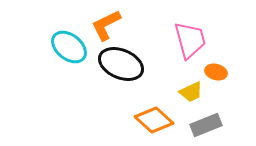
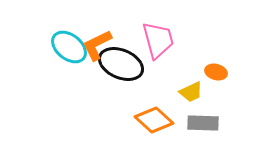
orange L-shape: moved 9 px left, 20 px down
pink trapezoid: moved 32 px left
gray rectangle: moved 3 px left, 2 px up; rotated 24 degrees clockwise
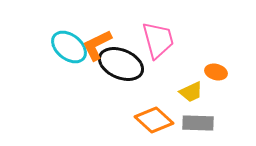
gray rectangle: moved 5 px left
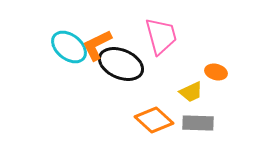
pink trapezoid: moved 3 px right, 4 px up
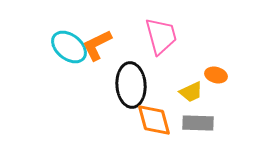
black ellipse: moved 10 px right, 21 px down; rotated 63 degrees clockwise
orange ellipse: moved 3 px down
orange diamond: rotated 33 degrees clockwise
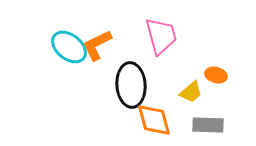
yellow trapezoid: rotated 15 degrees counterclockwise
gray rectangle: moved 10 px right, 2 px down
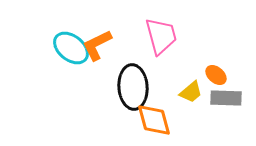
cyan ellipse: moved 2 px right, 1 px down
orange ellipse: rotated 25 degrees clockwise
black ellipse: moved 2 px right, 2 px down
gray rectangle: moved 18 px right, 27 px up
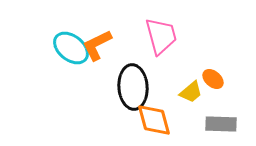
orange ellipse: moved 3 px left, 4 px down
gray rectangle: moved 5 px left, 26 px down
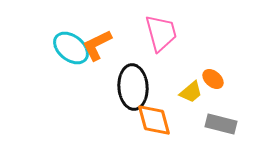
pink trapezoid: moved 3 px up
gray rectangle: rotated 12 degrees clockwise
